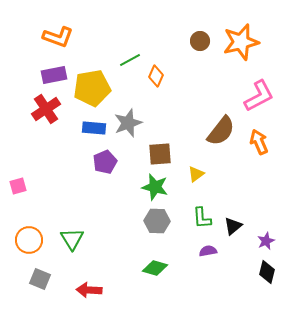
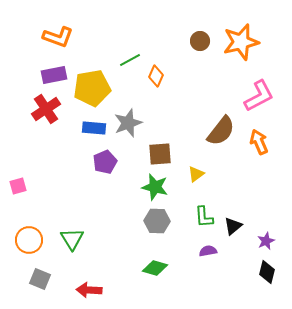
green L-shape: moved 2 px right, 1 px up
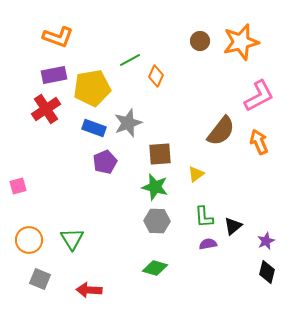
blue rectangle: rotated 15 degrees clockwise
purple semicircle: moved 7 px up
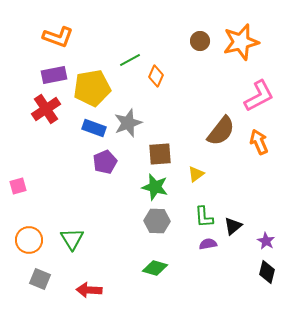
purple star: rotated 18 degrees counterclockwise
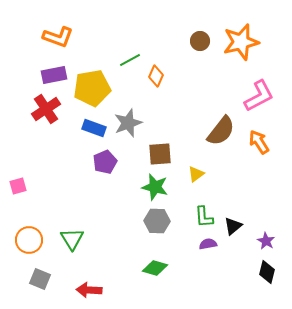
orange arrow: rotated 10 degrees counterclockwise
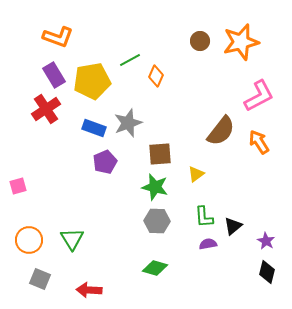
purple rectangle: rotated 70 degrees clockwise
yellow pentagon: moved 7 px up
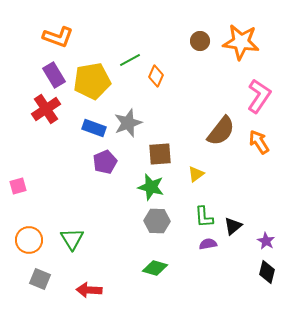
orange star: rotated 21 degrees clockwise
pink L-shape: rotated 28 degrees counterclockwise
green star: moved 4 px left
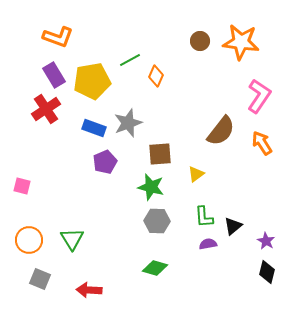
orange arrow: moved 3 px right, 1 px down
pink square: moved 4 px right; rotated 30 degrees clockwise
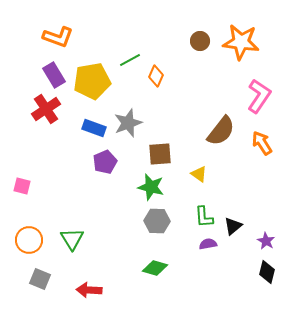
yellow triangle: moved 3 px right; rotated 48 degrees counterclockwise
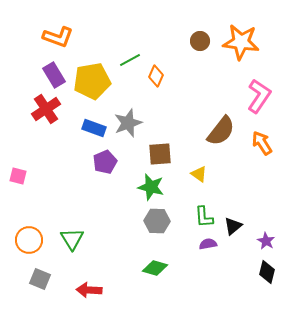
pink square: moved 4 px left, 10 px up
